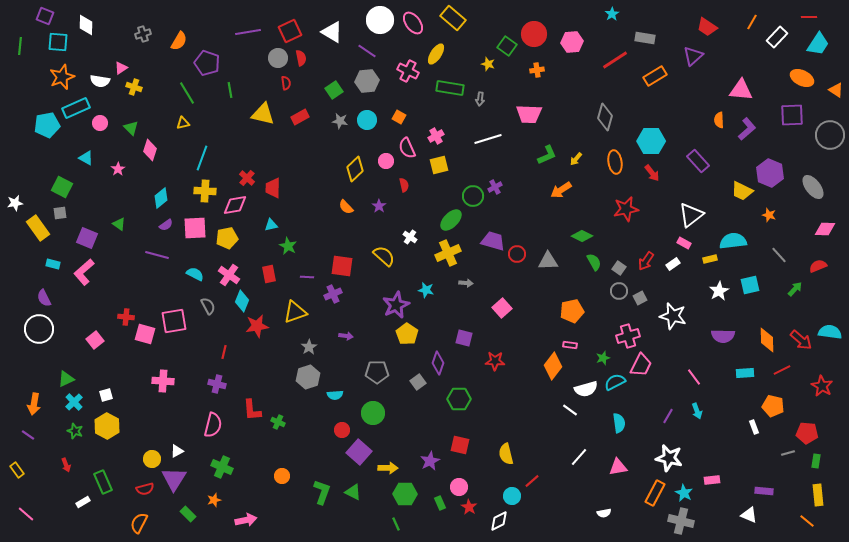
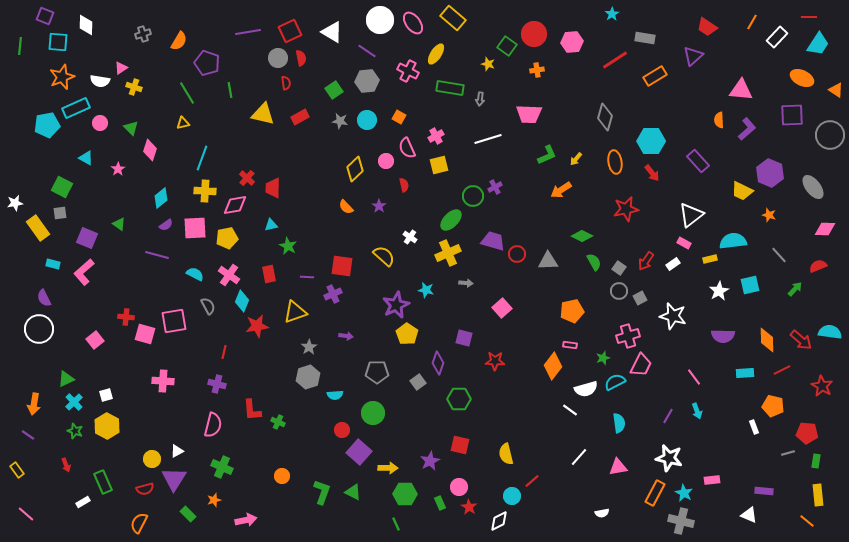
white semicircle at (604, 513): moved 2 px left
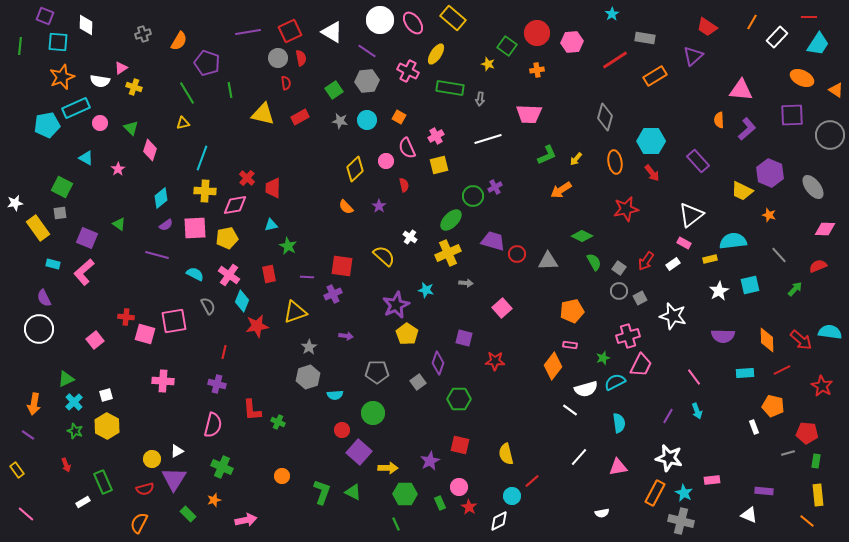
red circle at (534, 34): moved 3 px right, 1 px up
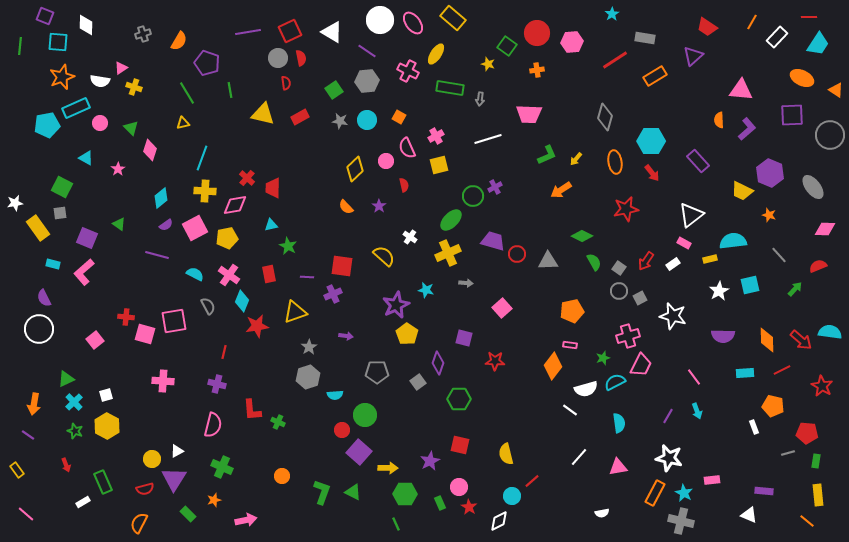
pink square at (195, 228): rotated 25 degrees counterclockwise
green circle at (373, 413): moved 8 px left, 2 px down
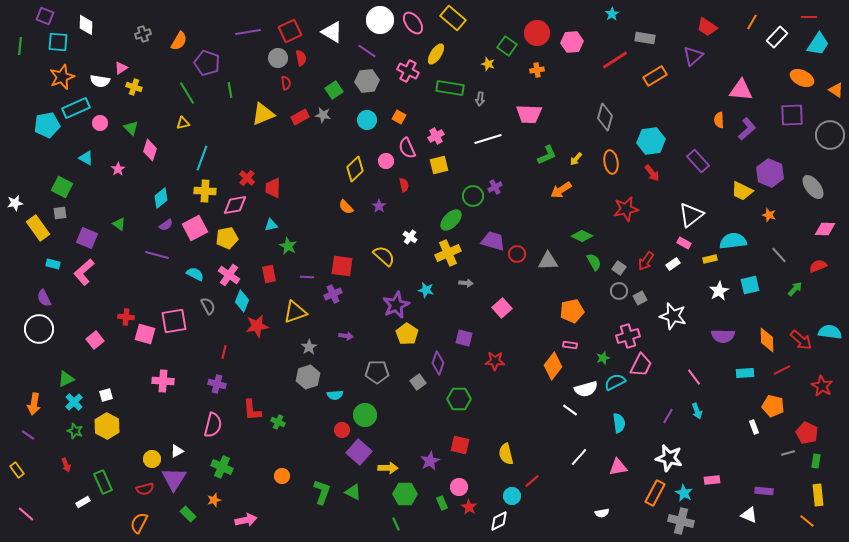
yellow triangle at (263, 114): rotated 35 degrees counterclockwise
gray star at (340, 121): moved 17 px left, 6 px up
cyan hexagon at (651, 141): rotated 8 degrees counterclockwise
orange ellipse at (615, 162): moved 4 px left
red pentagon at (807, 433): rotated 20 degrees clockwise
green rectangle at (440, 503): moved 2 px right
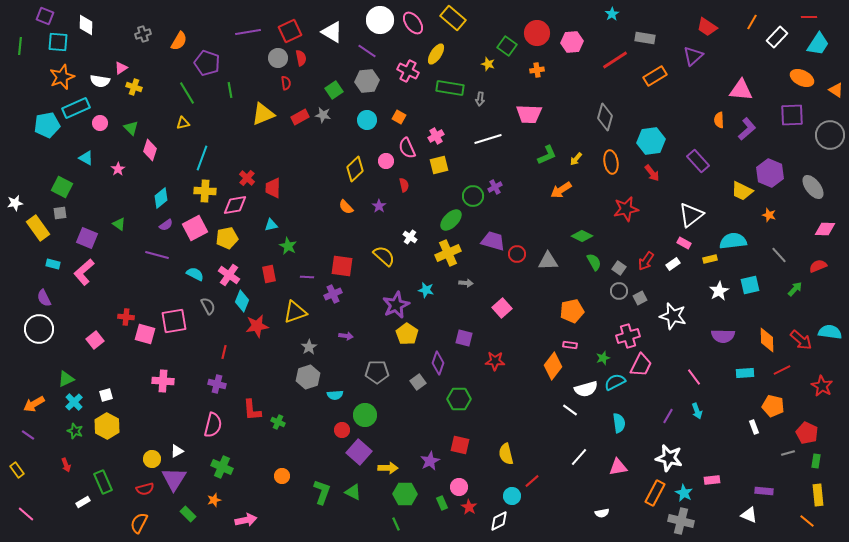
orange arrow at (34, 404): rotated 50 degrees clockwise
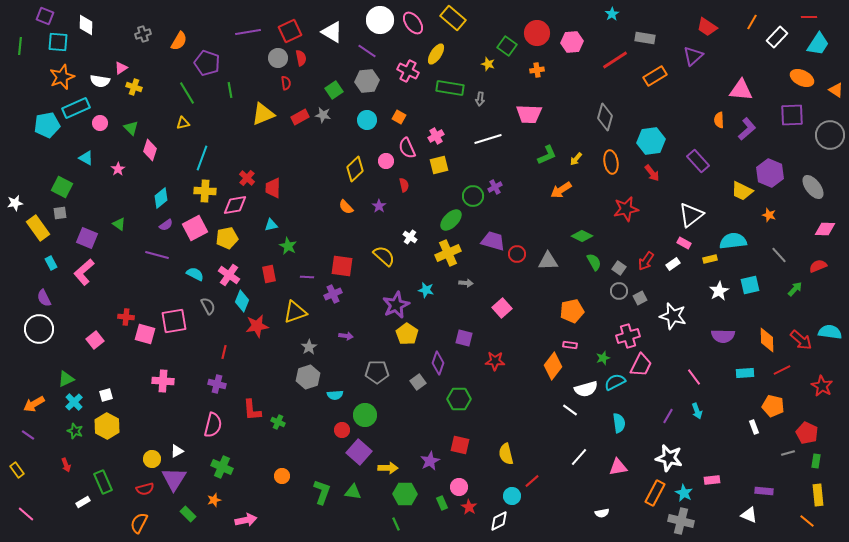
cyan rectangle at (53, 264): moved 2 px left, 1 px up; rotated 48 degrees clockwise
green triangle at (353, 492): rotated 18 degrees counterclockwise
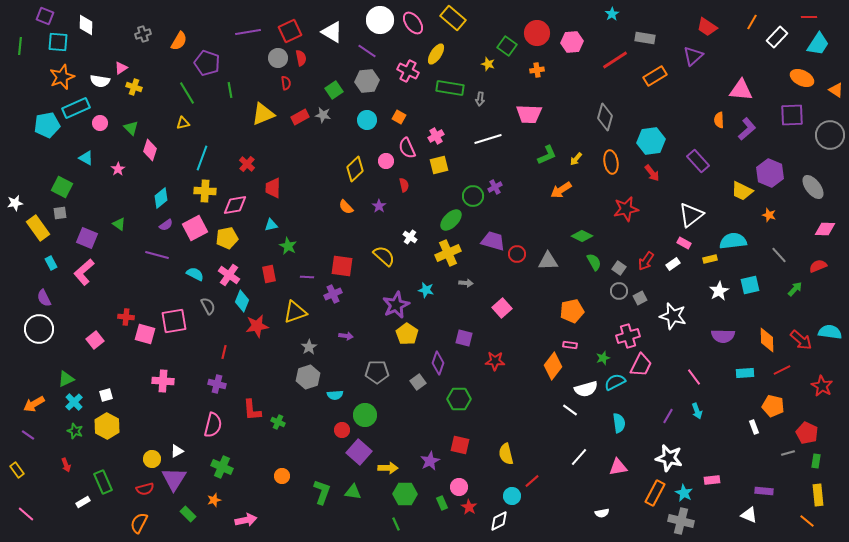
red cross at (247, 178): moved 14 px up
